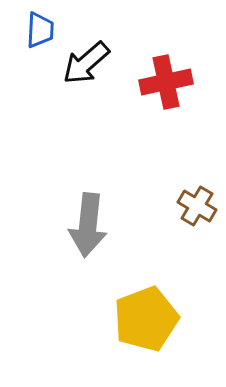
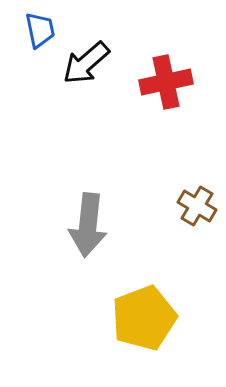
blue trapezoid: rotated 15 degrees counterclockwise
yellow pentagon: moved 2 px left, 1 px up
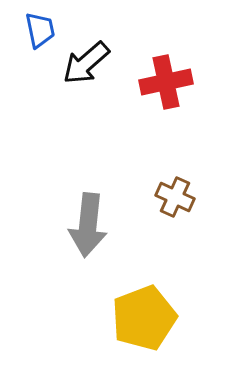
brown cross: moved 22 px left, 9 px up; rotated 6 degrees counterclockwise
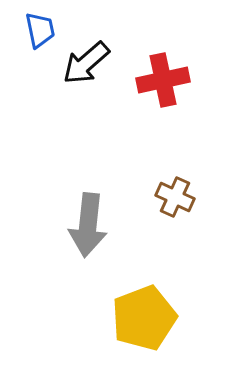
red cross: moved 3 px left, 2 px up
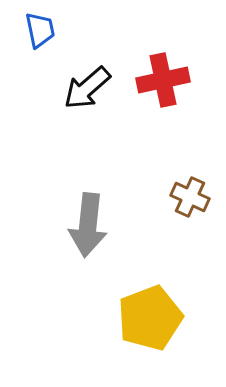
black arrow: moved 1 px right, 25 px down
brown cross: moved 15 px right
yellow pentagon: moved 6 px right
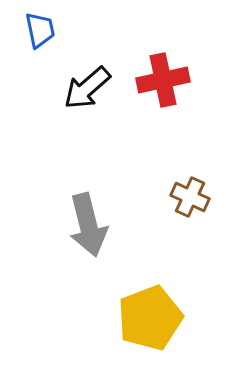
gray arrow: rotated 20 degrees counterclockwise
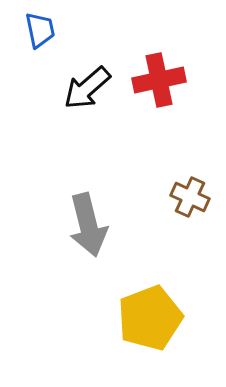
red cross: moved 4 px left
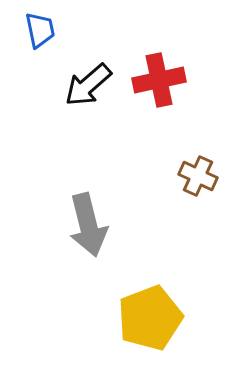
black arrow: moved 1 px right, 3 px up
brown cross: moved 8 px right, 21 px up
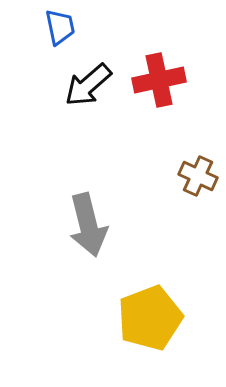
blue trapezoid: moved 20 px right, 3 px up
